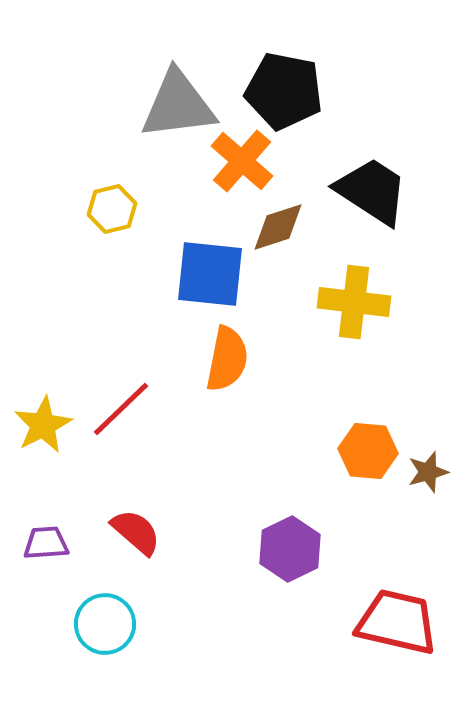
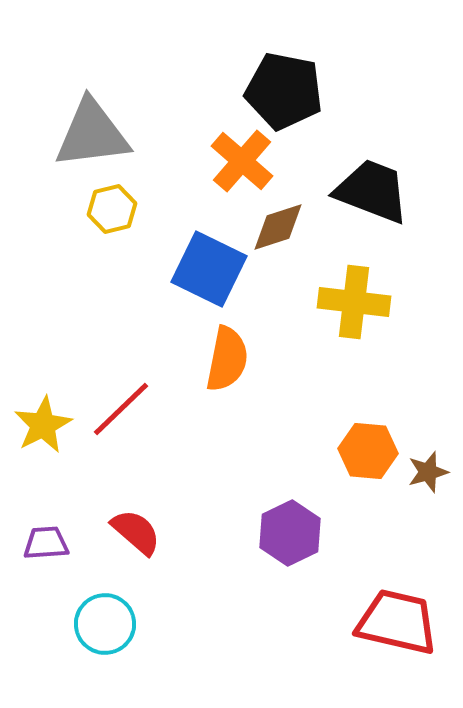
gray triangle: moved 86 px left, 29 px down
black trapezoid: rotated 12 degrees counterclockwise
blue square: moved 1 px left, 5 px up; rotated 20 degrees clockwise
purple hexagon: moved 16 px up
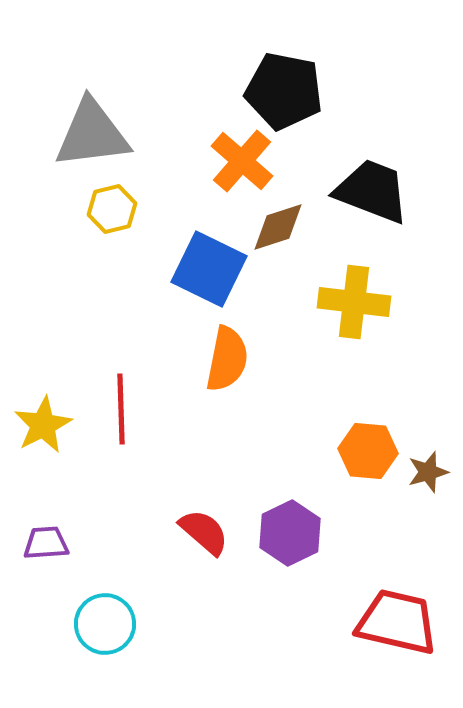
red line: rotated 48 degrees counterclockwise
red semicircle: moved 68 px right
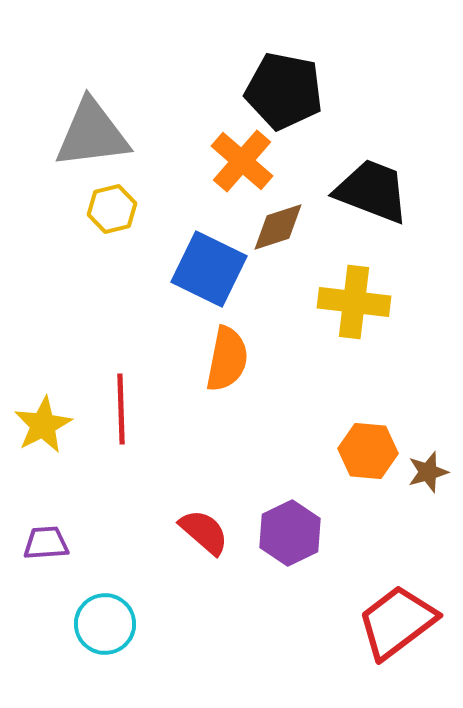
red trapezoid: rotated 50 degrees counterclockwise
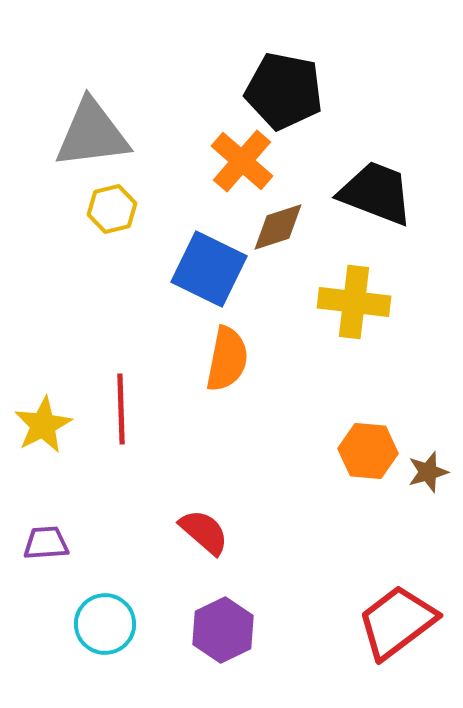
black trapezoid: moved 4 px right, 2 px down
purple hexagon: moved 67 px left, 97 px down
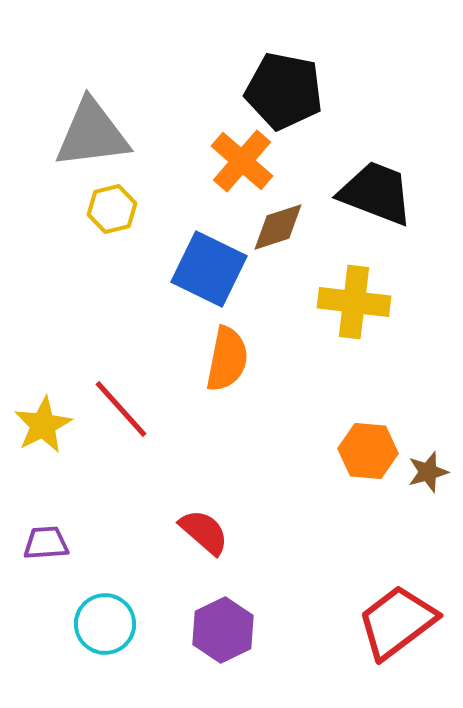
red line: rotated 40 degrees counterclockwise
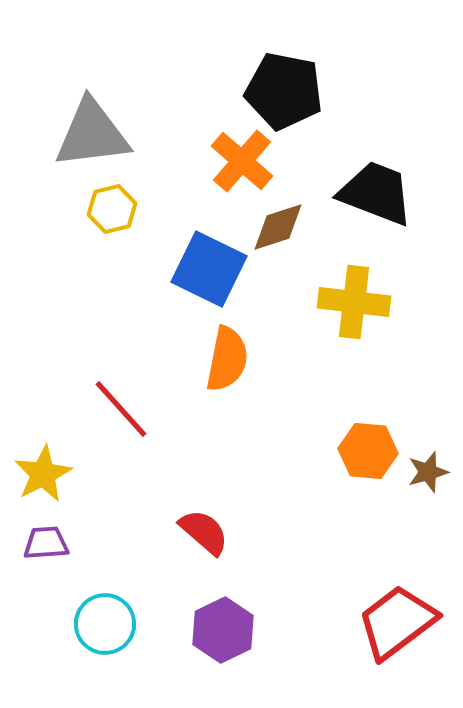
yellow star: moved 49 px down
